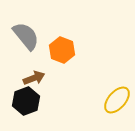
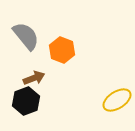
yellow ellipse: rotated 16 degrees clockwise
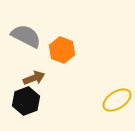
gray semicircle: rotated 24 degrees counterclockwise
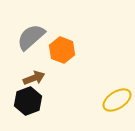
gray semicircle: moved 5 px right, 1 px down; rotated 68 degrees counterclockwise
black hexagon: moved 2 px right
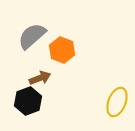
gray semicircle: moved 1 px right, 1 px up
brown arrow: moved 6 px right
yellow ellipse: moved 2 px down; rotated 36 degrees counterclockwise
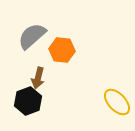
orange hexagon: rotated 15 degrees counterclockwise
brown arrow: moved 2 px left; rotated 125 degrees clockwise
yellow ellipse: rotated 64 degrees counterclockwise
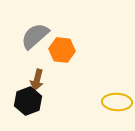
gray semicircle: moved 3 px right
brown arrow: moved 1 px left, 2 px down
yellow ellipse: rotated 44 degrees counterclockwise
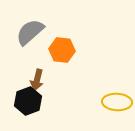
gray semicircle: moved 5 px left, 4 px up
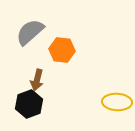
black hexagon: moved 1 px right, 3 px down
